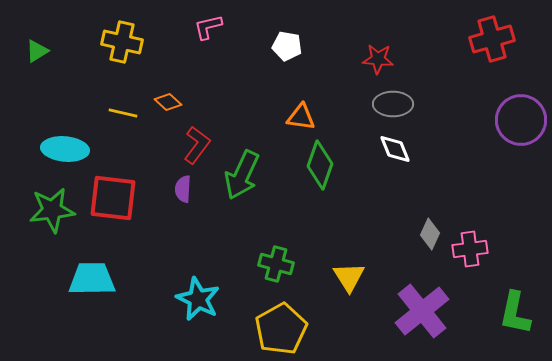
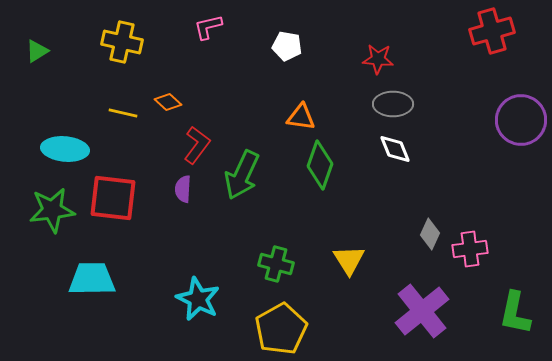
red cross: moved 8 px up
yellow triangle: moved 17 px up
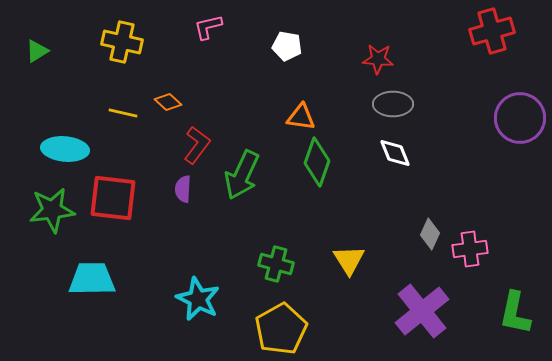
purple circle: moved 1 px left, 2 px up
white diamond: moved 4 px down
green diamond: moved 3 px left, 3 px up
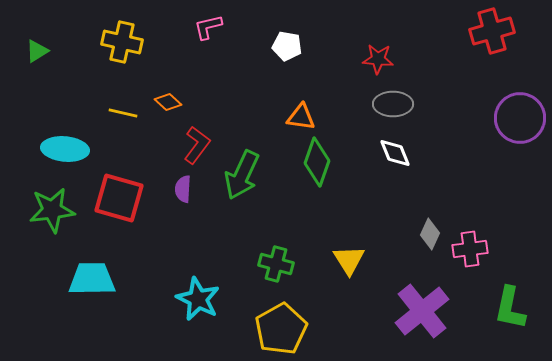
red square: moved 6 px right; rotated 9 degrees clockwise
green L-shape: moved 5 px left, 5 px up
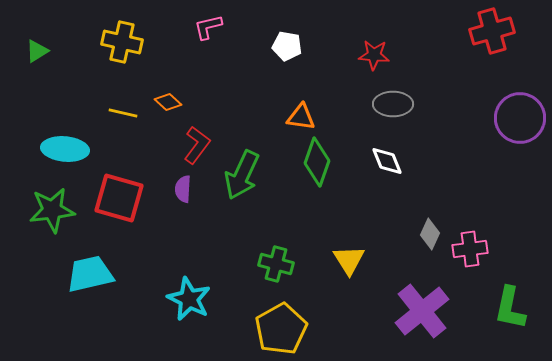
red star: moved 4 px left, 4 px up
white diamond: moved 8 px left, 8 px down
cyan trapezoid: moved 2 px left, 5 px up; rotated 12 degrees counterclockwise
cyan star: moved 9 px left
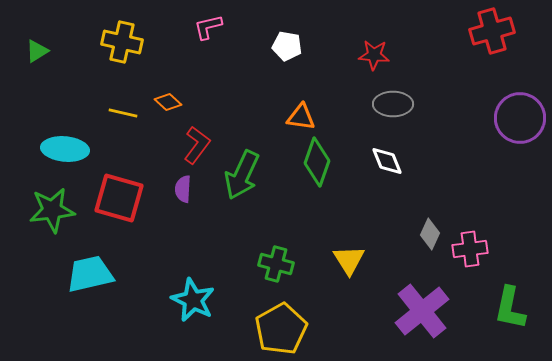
cyan star: moved 4 px right, 1 px down
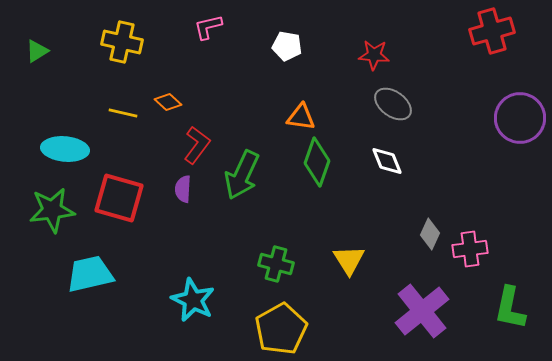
gray ellipse: rotated 36 degrees clockwise
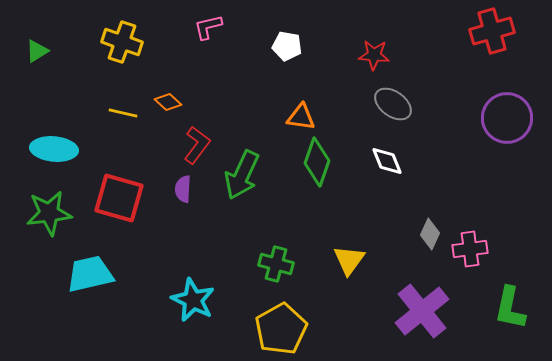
yellow cross: rotated 6 degrees clockwise
purple circle: moved 13 px left
cyan ellipse: moved 11 px left
green star: moved 3 px left, 3 px down
yellow triangle: rotated 8 degrees clockwise
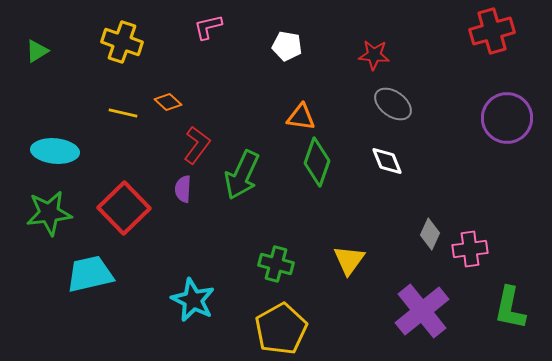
cyan ellipse: moved 1 px right, 2 px down
red square: moved 5 px right, 10 px down; rotated 30 degrees clockwise
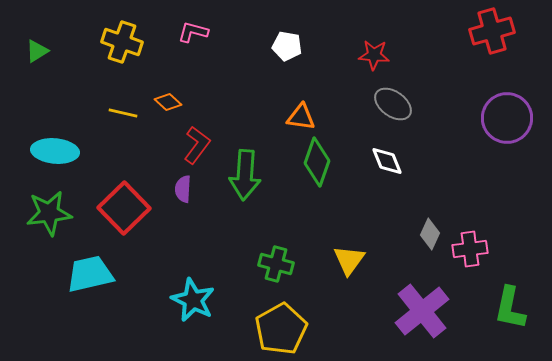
pink L-shape: moved 15 px left, 5 px down; rotated 28 degrees clockwise
green arrow: moved 3 px right; rotated 21 degrees counterclockwise
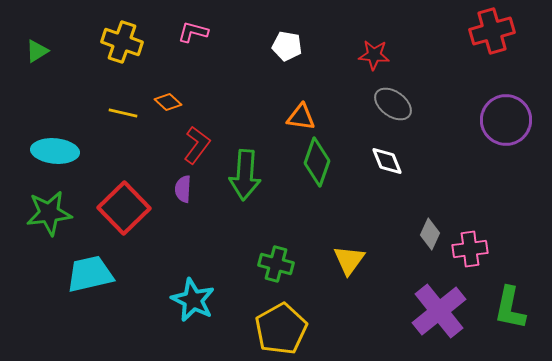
purple circle: moved 1 px left, 2 px down
purple cross: moved 17 px right
